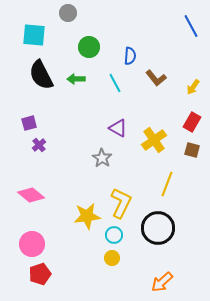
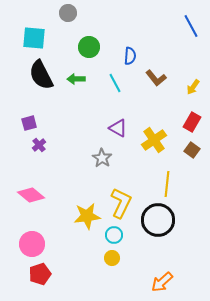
cyan square: moved 3 px down
brown square: rotated 21 degrees clockwise
yellow line: rotated 15 degrees counterclockwise
black circle: moved 8 px up
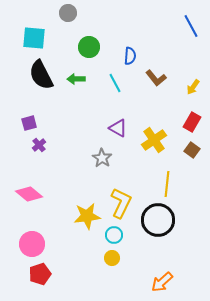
pink diamond: moved 2 px left, 1 px up
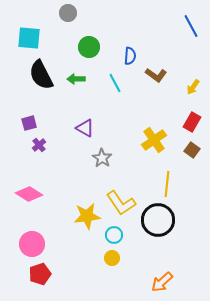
cyan square: moved 5 px left
brown L-shape: moved 3 px up; rotated 15 degrees counterclockwise
purple triangle: moved 33 px left
pink diamond: rotated 8 degrees counterclockwise
yellow L-shape: rotated 120 degrees clockwise
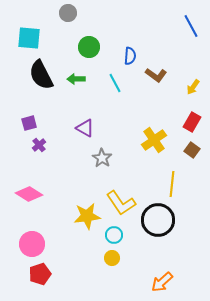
yellow line: moved 5 px right
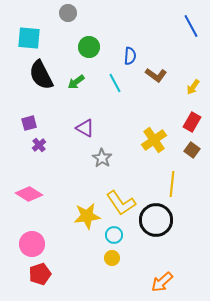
green arrow: moved 3 px down; rotated 36 degrees counterclockwise
black circle: moved 2 px left
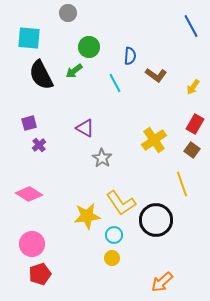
green arrow: moved 2 px left, 11 px up
red rectangle: moved 3 px right, 2 px down
yellow line: moved 10 px right; rotated 25 degrees counterclockwise
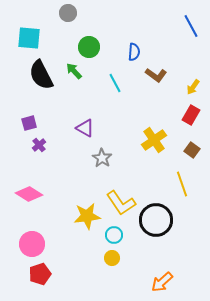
blue semicircle: moved 4 px right, 4 px up
green arrow: rotated 84 degrees clockwise
red rectangle: moved 4 px left, 9 px up
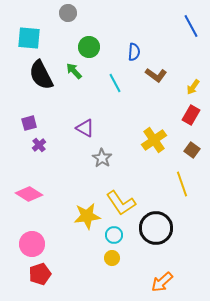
black circle: moved 8 px down
